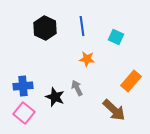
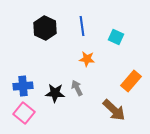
black star: moved 4 px up; rotated 18 degrees counterclockwise
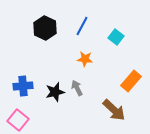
blue line: rotated 36 degrees clockwise
cyan square: rotated 14 degrees clockwise
orange star: moved 2 px left
black star: moved 1 px up; rotated 18 degrees counterclockwise
pink square: moved 6 px left, 7 px down
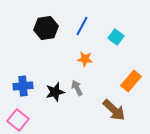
black hexagon: moved 1 px right; rotated 25 degrees clockwise
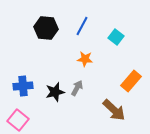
black hexagon: rotated 15 degrees clockwise
gray arrow: rotated 56 degrees clockwise
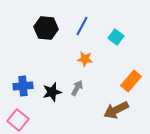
black star: moved 3 px left
brown arrow: moved 2 px right; rotated 110 degrees clockwise
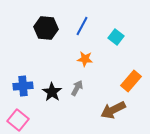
black star: rotated 24 degrees counterclockwise
brown arrow: moved 3 px left
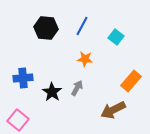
blue cross: moved 8 px up
